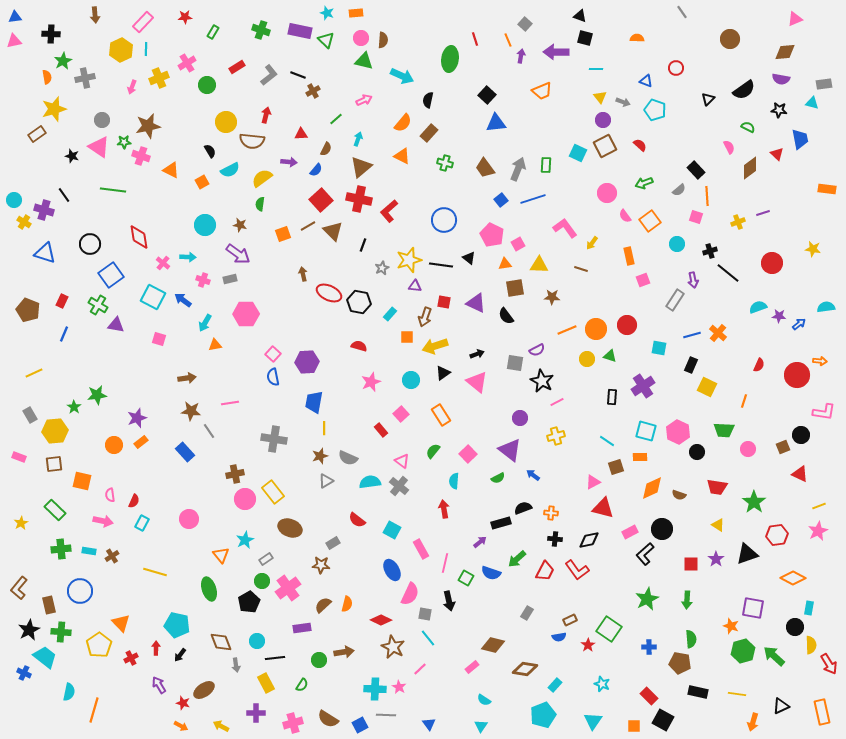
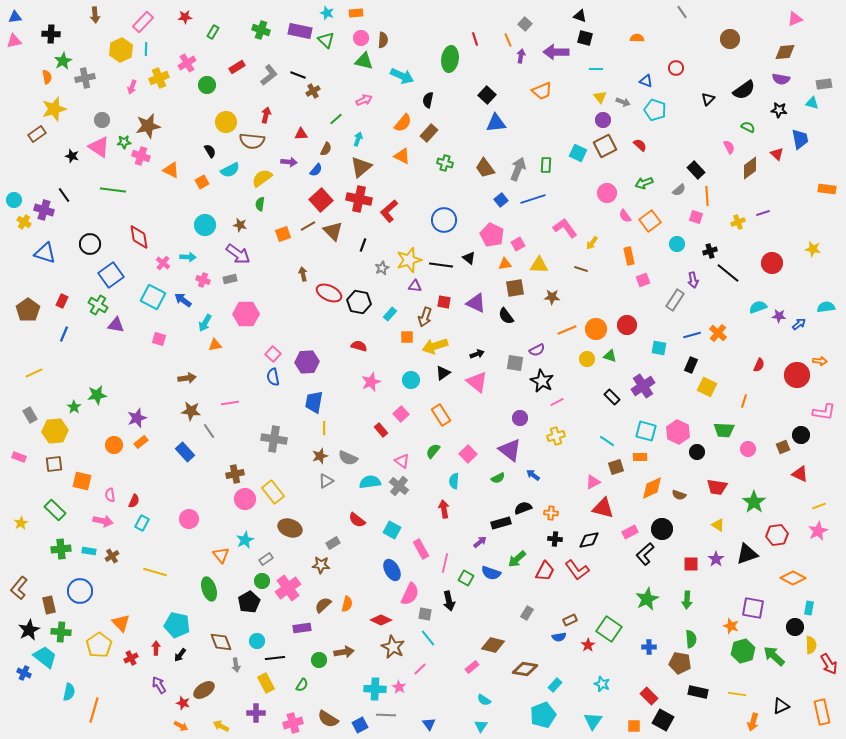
brown pentagon at (28, 310): rotated 15 degrees clockwise
black rectangle at (612, 397): rotated 49 degrees counterclockwise
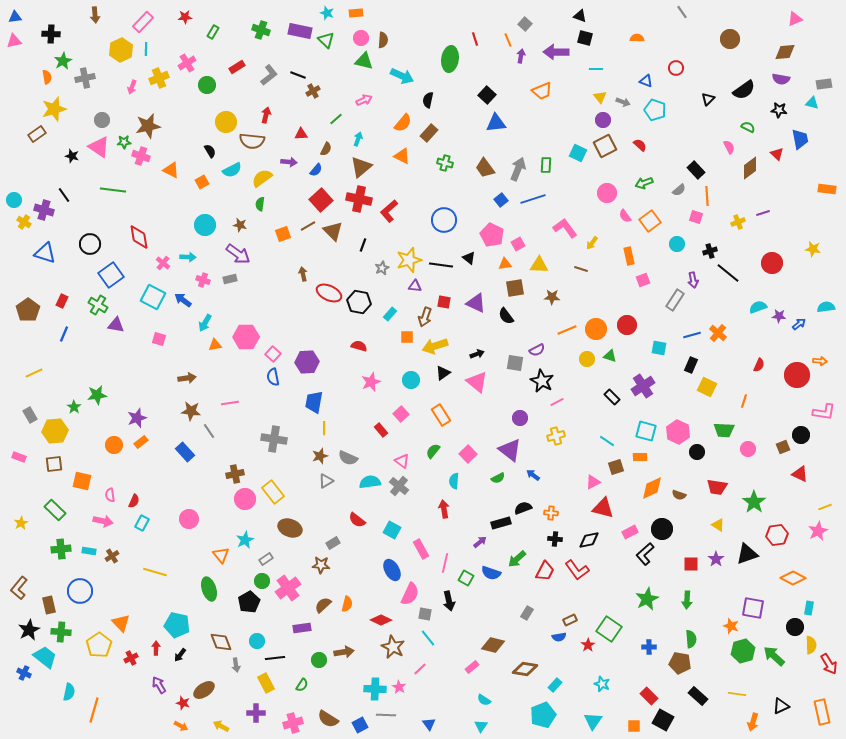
cyan semicircle at (230, 170): moved 2 px right
pink hexagon at (246, 314): moved 23 px down
yellow line at (819, 506): moved 6 px right, 1 px down
black rectangle at (698, 692): moved 4 px down; rotated 30 degrees clockwise
